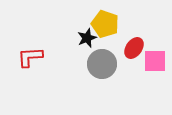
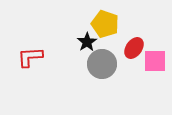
black star: moved 4 px down; rotated 12 degrees counterclockwise
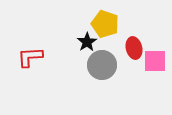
red ellipse: rotated 50 degrees counterclockwise
gray circle: moved 1 px down
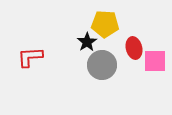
yellow pentagon: rotated 16 degrees counterclockwise
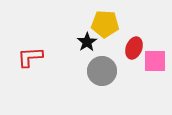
red ellipse: rotated 35 degrees clockwise
gray circle: moved 6 px down
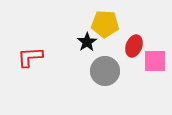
red ellipse: moved 2 px up
gray circle: moved 3 px right
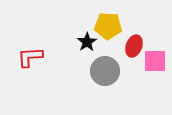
yellow pentagon: moved 3 px right, 2 px down
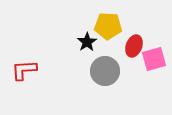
red L-shape: moved 6 px left, 13 px down
pink square: moved 1 px left, 2 px up; rotated 15 degrees counterclockwise
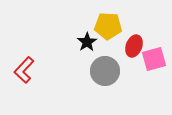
red L-shape: rotated 44 degrees counterclockwise
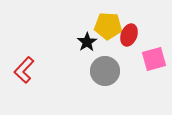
red ellipse: moved 5 px left, 11 px up
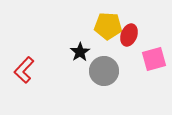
black star: moved 7 px left, 10 px down
gray circle: moved 1 px left
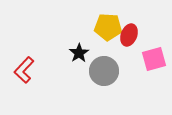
yellow pentagon: moved 1 px down
black star: moved 1 px left, 1 px down
